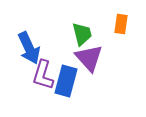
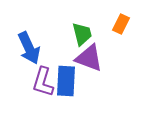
orange rectangle: rotated 18 degrees clockwise
purple triangle: rotated 28 degrees counterclockwise
purple L-shape: moved 7 px down
blue rectangle: rotated 12 degrees counterclockwise
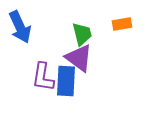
orange rectangle: moved 1 px right; rotated 54 degrees clockwise
blue arrow: moved 9 px left, 21 px up
purple triangle: moved 10 px left; rotated 16 degrees clockwise
purple L-shape: moved 5 px up; rotated 8 degrees counterclockwise
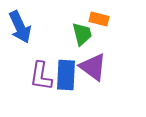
orange rectangle: moved 23 px left, 5 px up; rotated 24 degrees clockwise
purple triangle: moved 14 px right, 9 px down
purple L-shape: moved 2 px left, 1 px up
blue rectangle: moved 6 px up
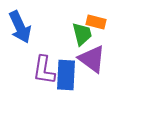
orange rectangle: moved 3 px left, 3 px down
purple triangle: moved 1 px left, 8 px up
purple L-shape: moved 3 px right, 6 px up
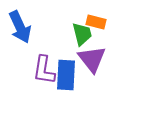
purple triangle: rotated 16 degrees clockwise
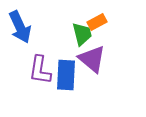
orange rectangle: moved 1 px right; rotated 42 degrees counterclockwise
purple triangle: rotated 12 degrees counterclockwise
purple L-shape: moved 4 px left
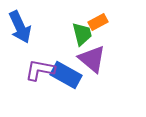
orange rectangle: moved 1 px right
purple L-shape: rotated 92 degrees clockwise
blue rectangle: rotated 64 degrees counterclockwise
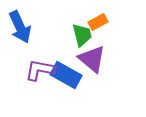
green trapezoid: moved 1 px down
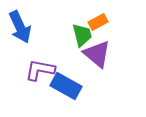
purple triangle: moved 5 px right, 5 px up
blue rectangle: moved 11 px down
